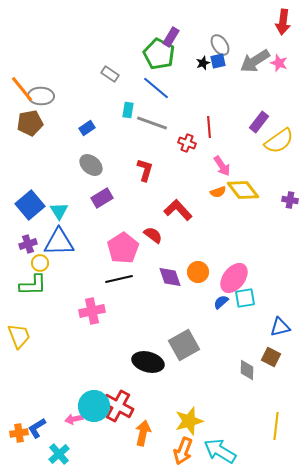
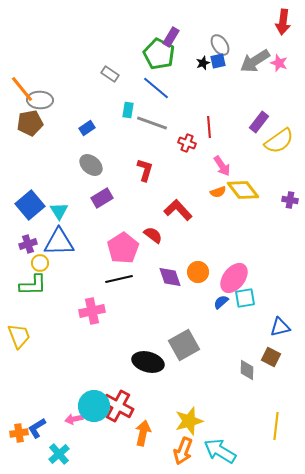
gray ellipse at (41, 96): moved 1 px left, 4 px down
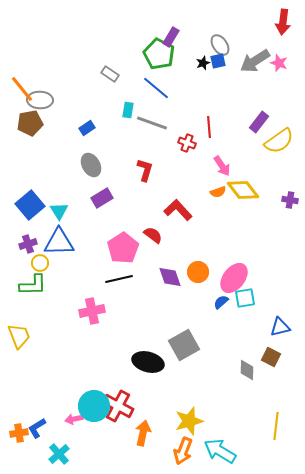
gray ellipse at (91, 165): rotated 20 degrees clockwise
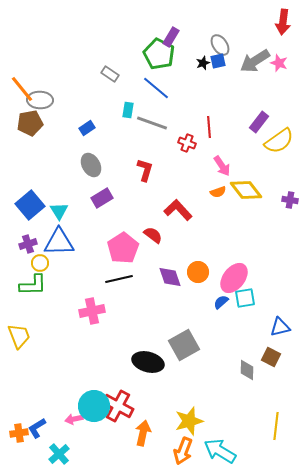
yellow diamond at (243, 190): moved 3 px right
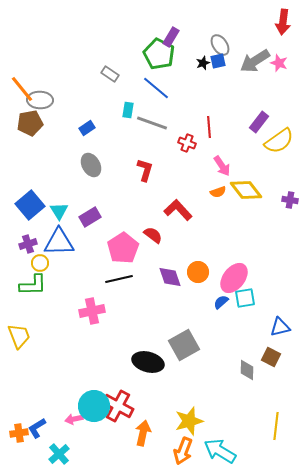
purple rectangle at (102, 198): moved 12 px left, 19 px down
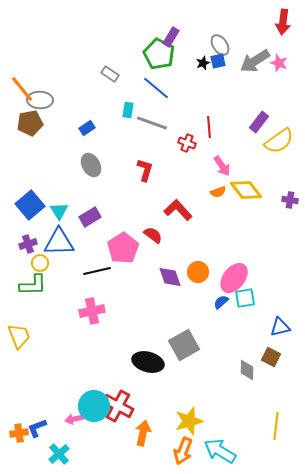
black line at (119, 279): moved 22 px left, 8 px up
blue L-shape at (37, 428): rotated 10 degrees clockwise
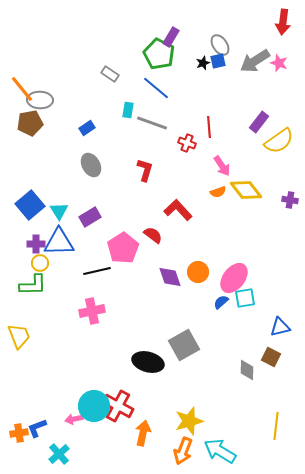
purple cross at (28, 244): moved 8 px right; rotated 18 degrees clockwise
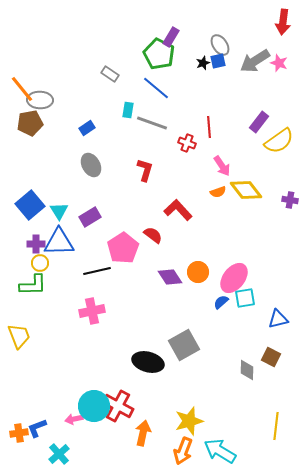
purple diamond at (170, 277): rotated 15 degrees counterclockwise
blue triangle at (280, 327): moved 2 px left, 8 px up
